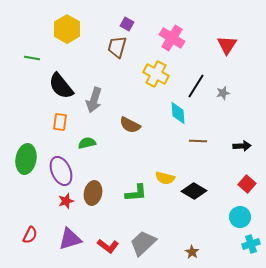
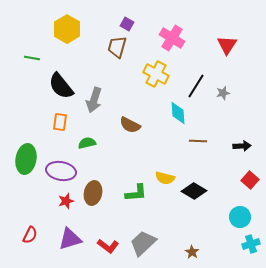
purple ellipse: rotated 56 degrees counterclockwise
red square: moved 3 px right, 4 px up
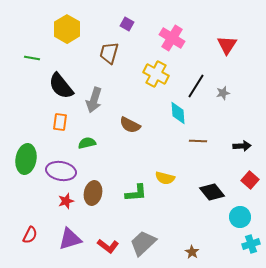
brown trapezoid: moved 8 px left, 6 px down
black diamond: moved 18 px right, 1 px down; rotated 20 degrees clockwise
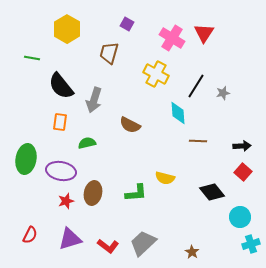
red triangle: moved 23 px left, 12 px up
red square: moved 7 px left, 8 px up
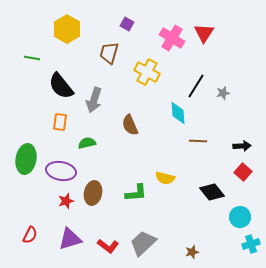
yellow cross: moved 9 px left, 2 px up
brown semicircle: rotated 40 degrees clockwise
brown star: rotated 24 degrees clockwise
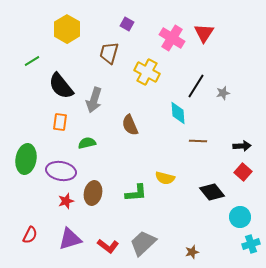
green line: moved 3 px down; rotated 42 degrees counterclockwise
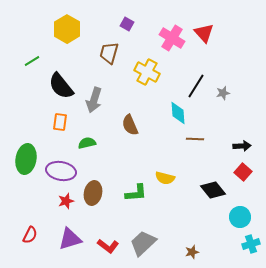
red triangle: rotated 15 degrees counterclockwise
brown line: moved 3 px left, 2 px up
black diamond: moved 1 px right, 2 px up
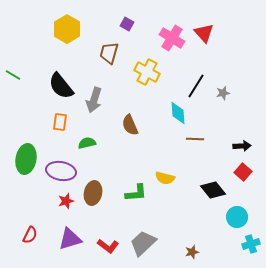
green line: moved 19 px left, 14 px down; rotated 63 degrees clockwise
cyan circle: moved 3 px left
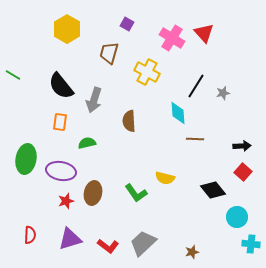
brown semicircle: moved 1 px left, 4 px up; rotated 20 degrees clockwise
green L-shape: rotated 60 degrees clockwise
red semicircle: rotated 24 degrees counterclockwise
cyan cross: rotated 24 degrees clockwise
